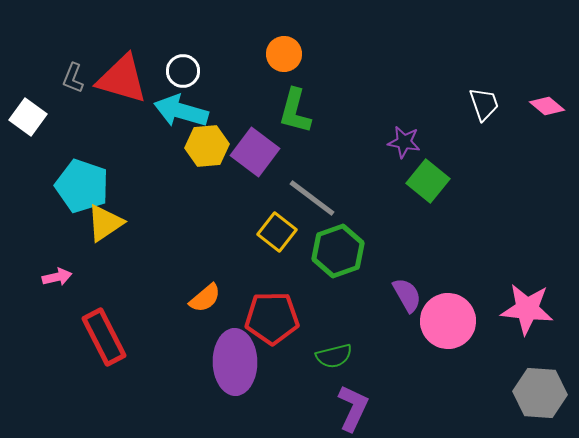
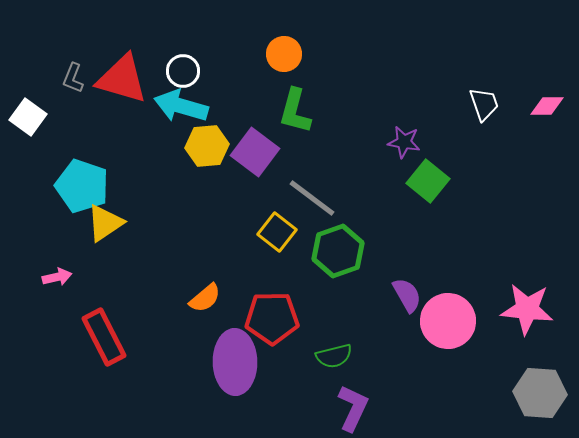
pink diamond: rotated 40 degrees counterclockwise
cyan arrow: moved 5 px up
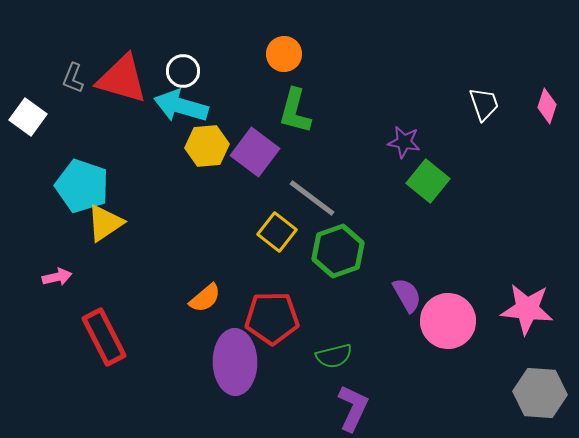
pink diamond: rotated 72 degrees counterclockwise
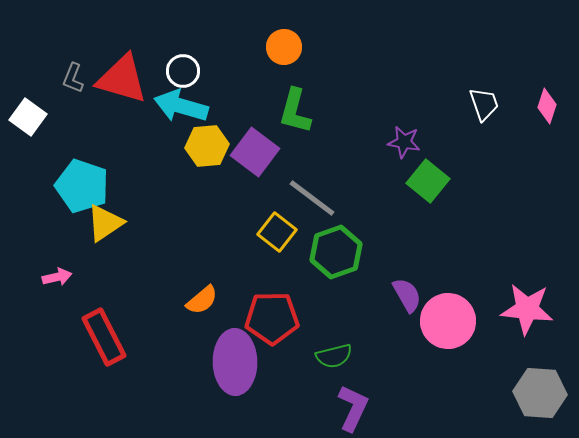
orange circle: moved 7 px up
green hexagon: moved 2 px left, 1 px down
orange semicircle: moved 3 px left, 2 px down
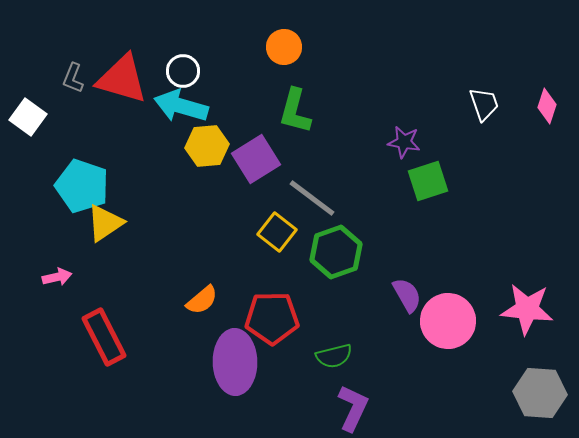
purple square: moved 1 px right, 7 px down; rotated 21 degrees clockwise
green square: rotated 33 degrees clockwise
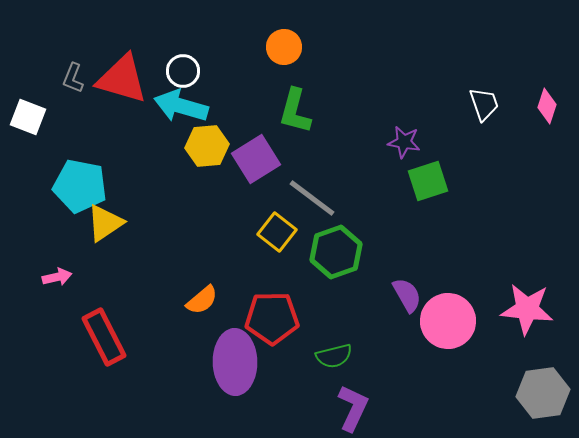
white square: rotated 15 degrees counterclockwise
cyan pentagon: moved 2 px left; rotated 8 degrees counterclockwise
gray hexagon: moved 3 px right; rotated 12 degrees counterclockwise
